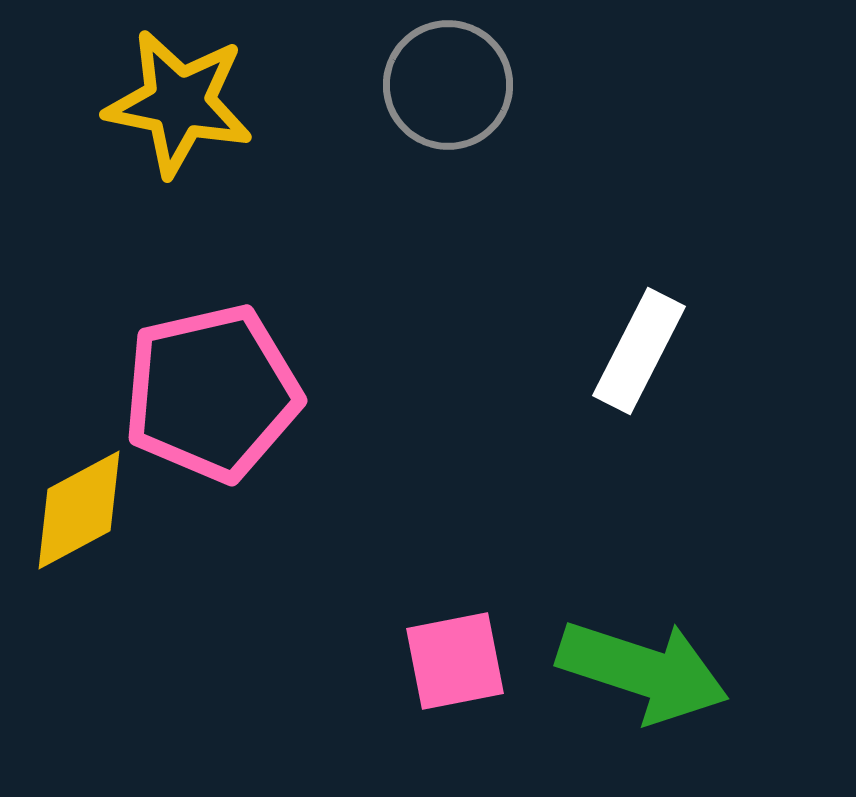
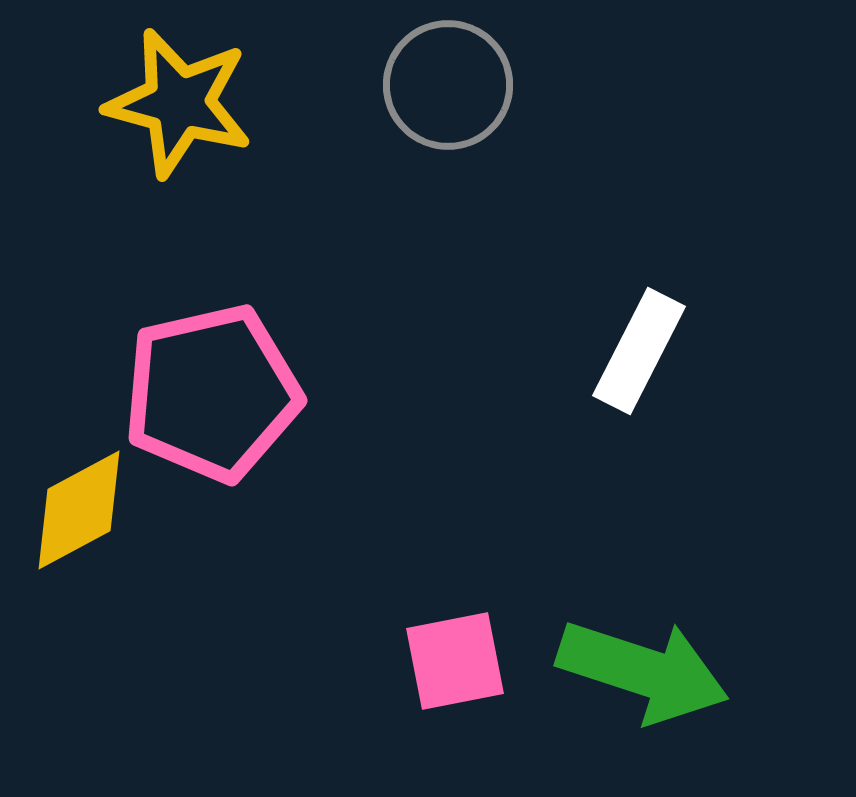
yellow star: rotated 4 degrees clockwise
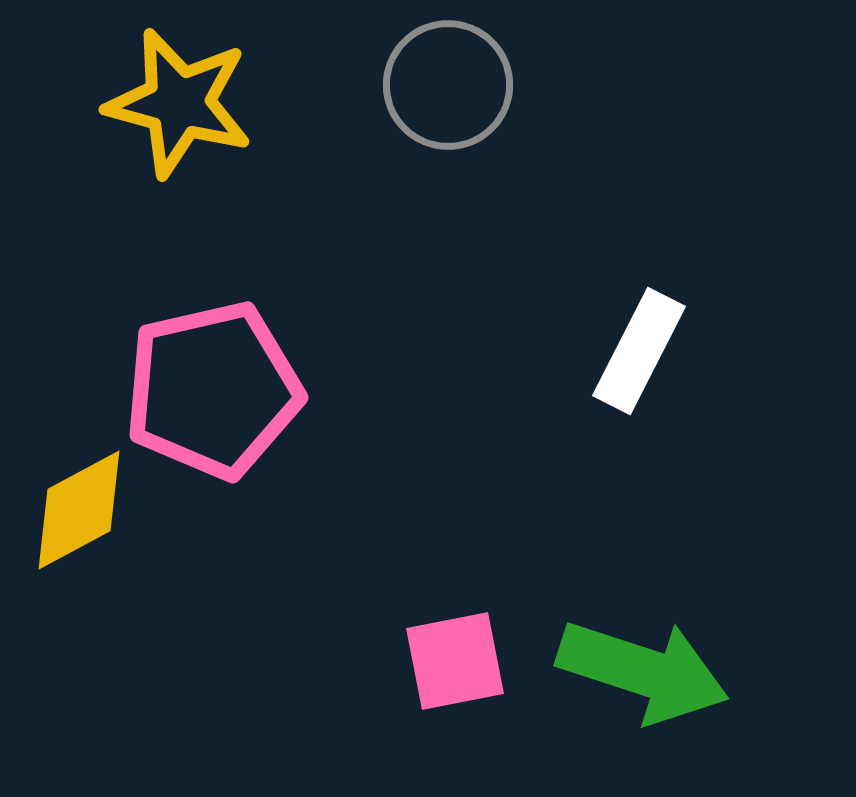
pink pentagon: moved 1 px right, 3 px up
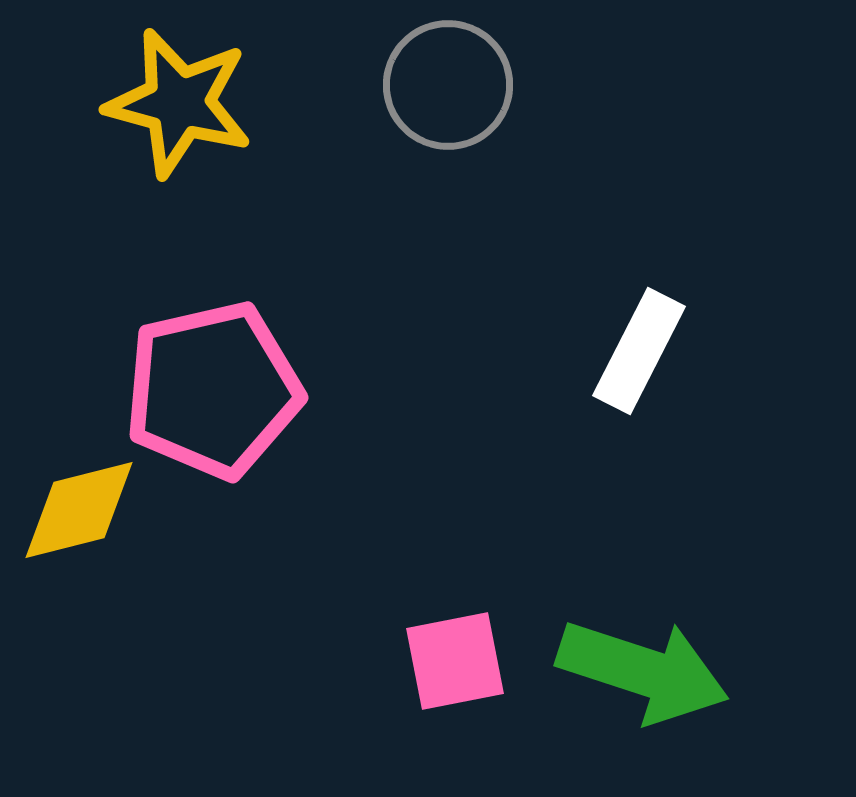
yellow diamond: rotated 14 degrees clockwise
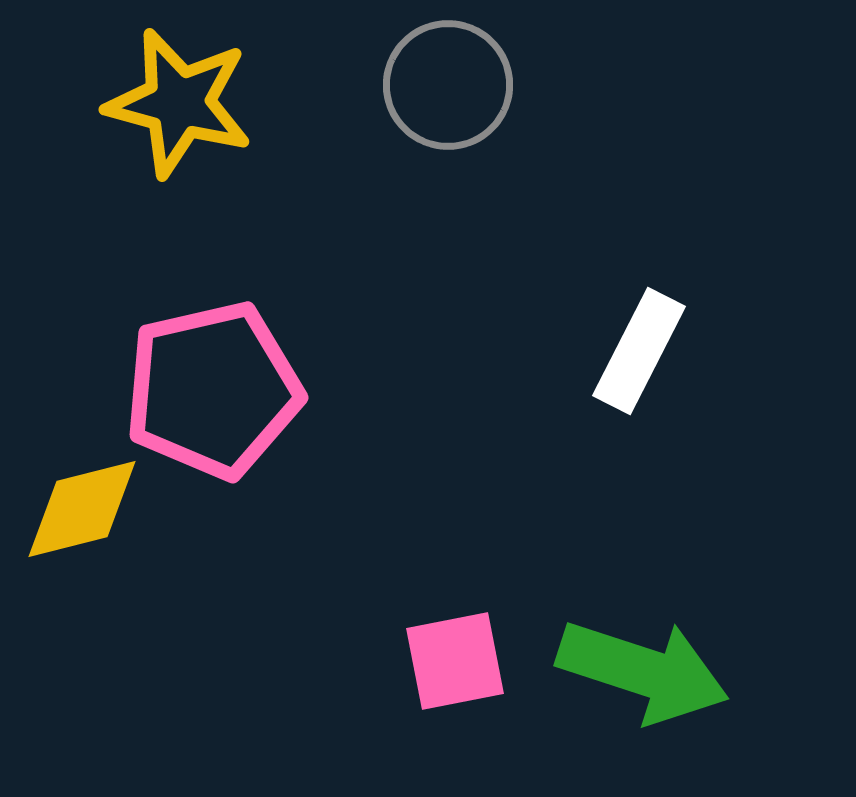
yellow diamond: moved 3 px right, 1 px up
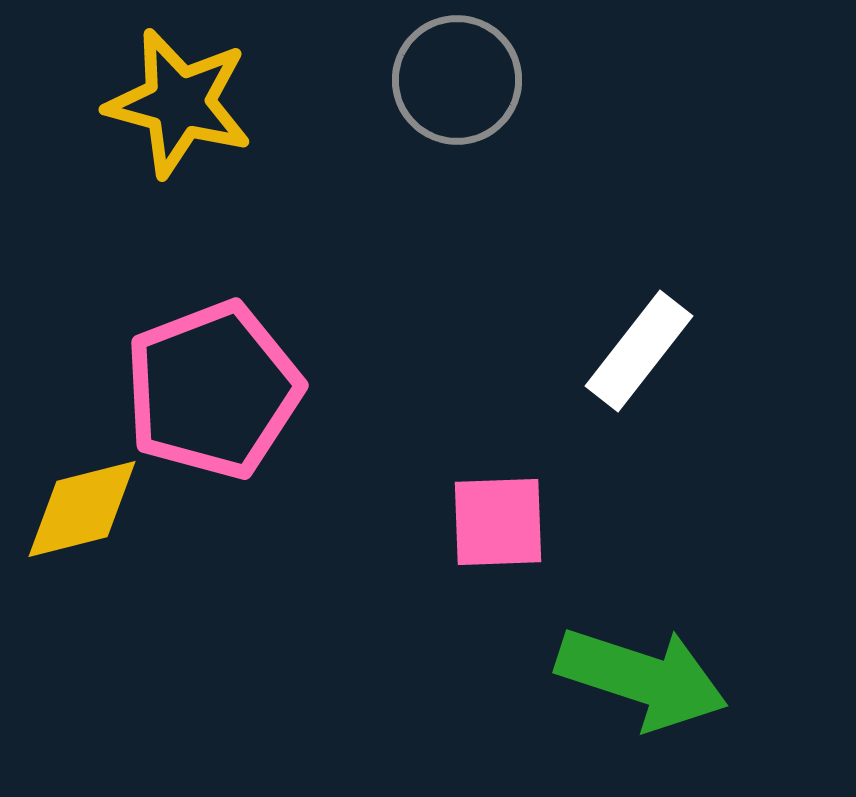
gray circle: moved 9 px right, 5 px up
white rectangle: rotated 11 degrees clockwise
pink pentagon: rotated 8 degrees counterclockwise
pink square: moved 43 px right, 139 px up; rotated 9 degrees clockwise
green arrow: moved 1 px left, 7 px down
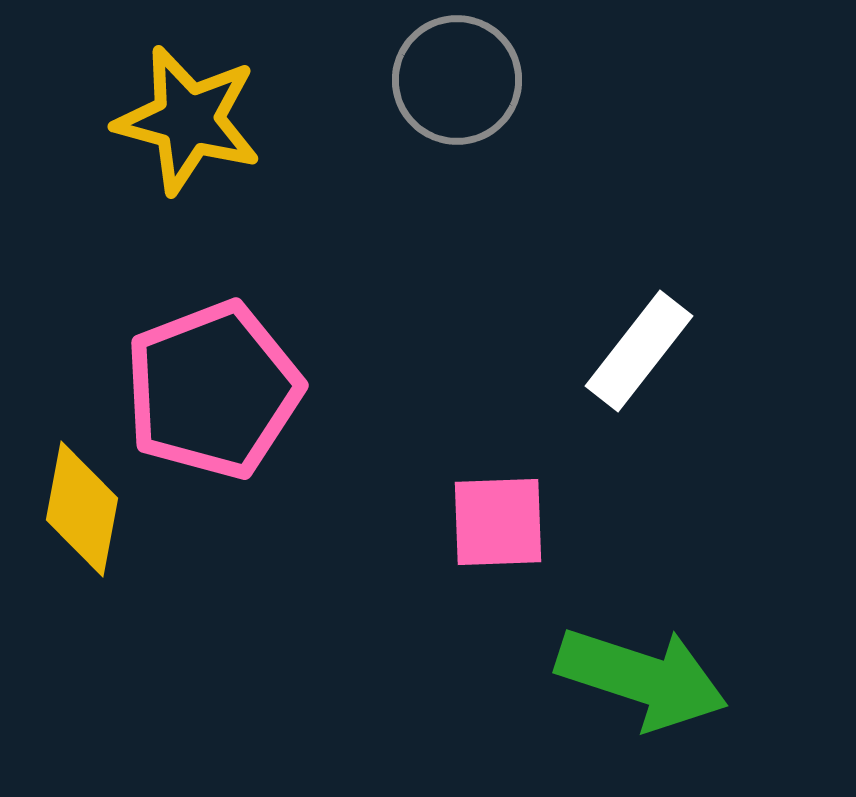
yellow star: moved 9 px right, 17 px down
yellow diamond: rotated 65 degrees counterclockwise
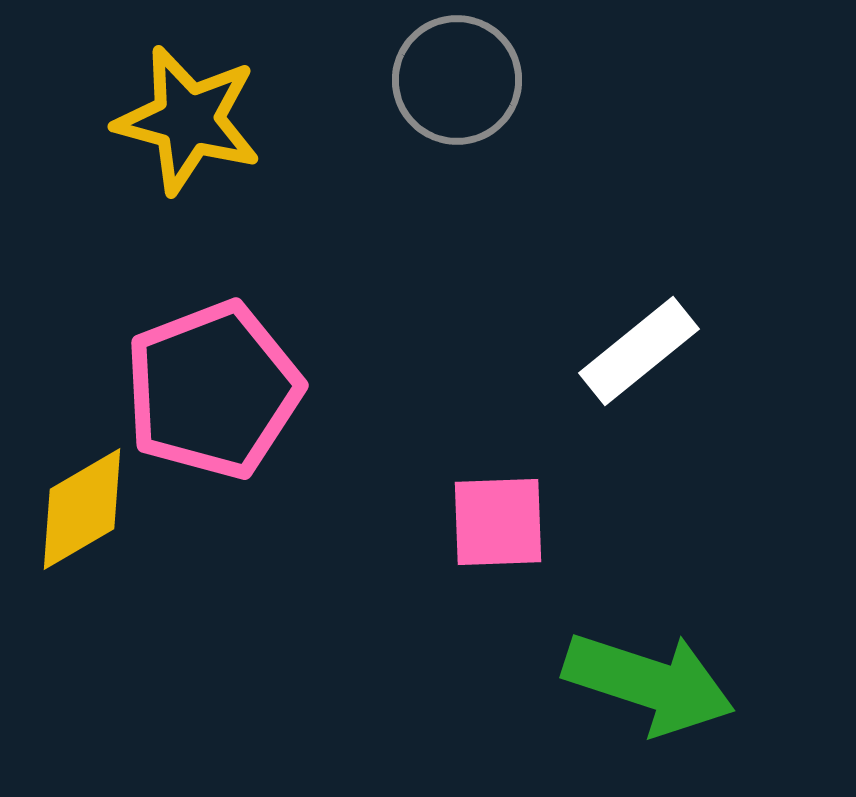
white rectangle: rotated 13 degrees clockwise
yellow diamond: rotated 49 degrees clockwise
green arrow: moved 7 px right, 5 px down
